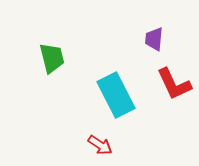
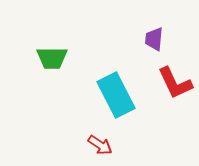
green trapezoid: rotated 104 degrees clockwise
red L-shape: moved 1 px right, 1 px up
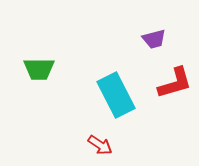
purple trapezoid: rotated 110 degrees counterclockwise
green trapezoid: moved 13 px left, 11 px down
red L-shape: rotated 81 degrees counterclockwise
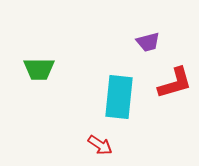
purple trapezoid: moved 6 px left, 3 px down
cyan rectangle: moved 3 px right, 2 px down; rotated 33 degrees clockwise
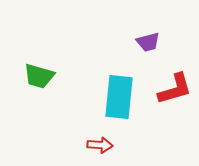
green trapezoid: moved 7 px down; rotated 16 degrees clockwise
red L-shape: moved 6 px down
red arrow: rotated 30 degrees counterclockwise
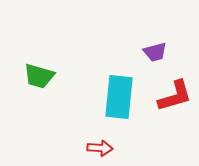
purple trapezoid: moved 7 px right, 10 px down
red L-shape: moved 7 px down
red arrow: moved 3 px down
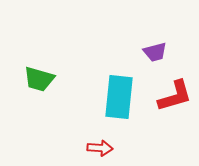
green trapezoid: moved 3 px down
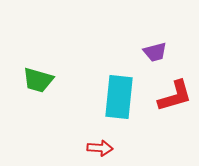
green trapezoid: moved 1 px left, 1 px down
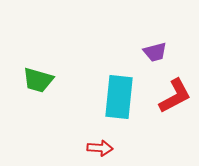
red L-shape: rotated 12 degrees counterclockwise
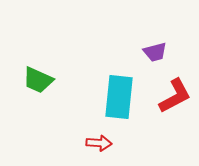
green trapezoid: rotated 8 degrees clockwise
red arrow: moved 1 px left, 5 px up
